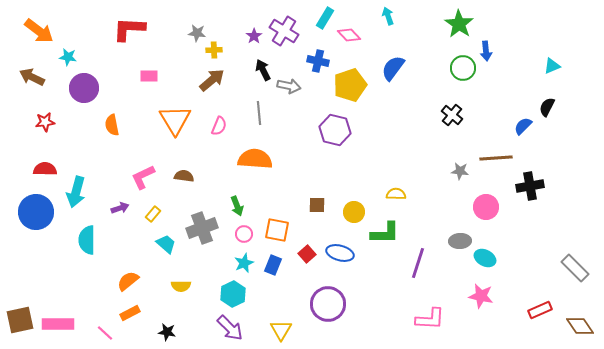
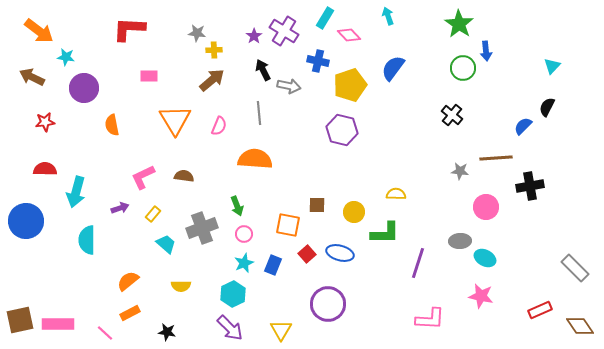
cyan star at (68, 57): moved 2 px left
cyan triangle at (552, 66): rotated 24 degrees counterclockwise
purple hexagon at (335, 130): moved 7 px right
blue circle at (36, 212): moved 10 px left, 9 px down
orange square at (277, 230): moved 11 px right, 5 px up
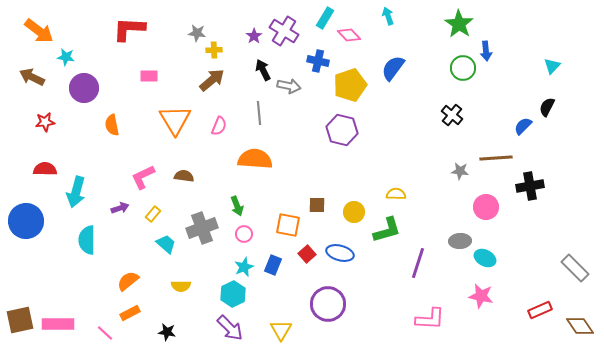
green L-shape at (385, 233): moved 2 px right, 3 px up; rotated 16 degrees counterclockwise
cyan star at (244, 263): moved 4 px down
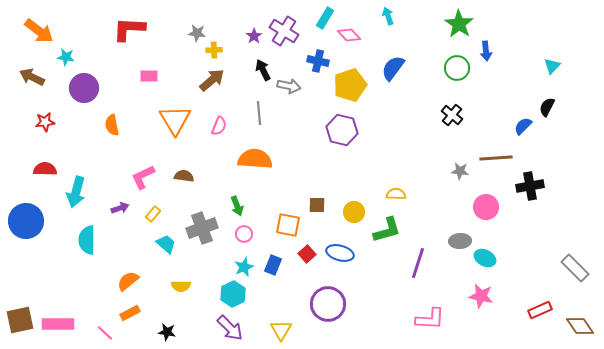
green circle at (463, 68): moved 6 px left
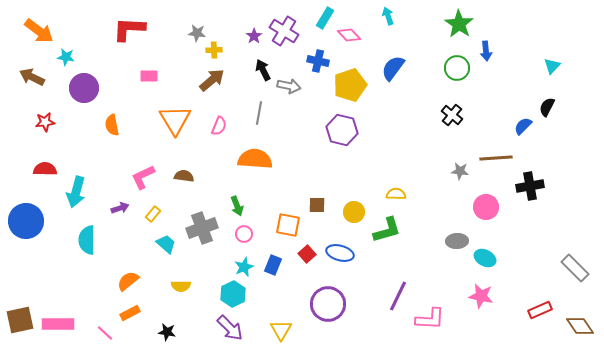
gray line at (259, 113): rotated 15 degrees clockwise
gray ellipse at (460, 241): moved 3 px left
purple line at (418, 263): moved 20 px left, 33 px down; rotated 8 degrees clockwise
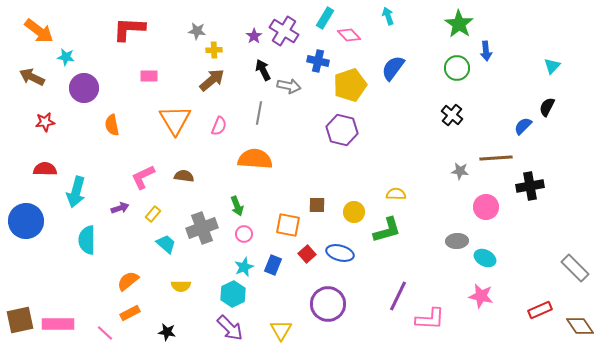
gray star at (197, 33): moved 2 px up
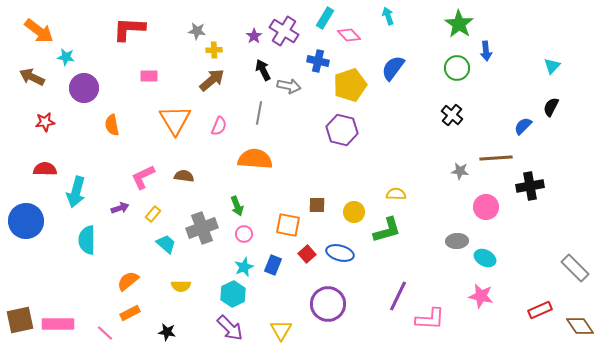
black semicircle at (547, 107): moved 4 px right
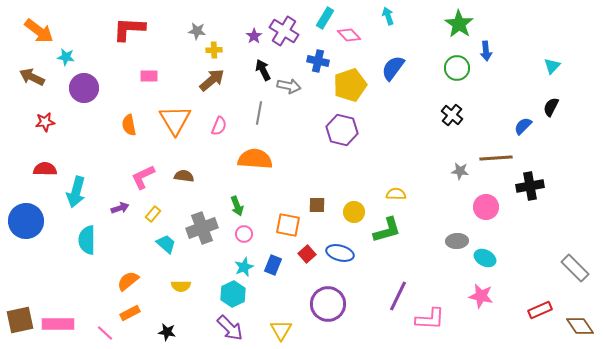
orange semicircle at (112, 125): moved 17 px right
